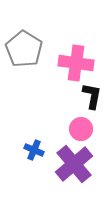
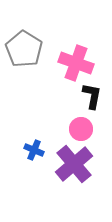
pink cross: rotated 12 degrees clockwise
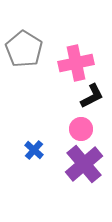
pink cross: rotated 32 degrees counterclockwise
black L-shape: rotated 52 degrees clockwise
blue cross: rotated 18 degrees clockwise
purple cross: moved 10 px right
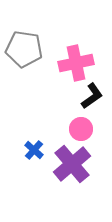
gray pentagon: rotated 24 degrees counterclockwise
black L-shape: rotated 8 degrees counterclockwise
purple cross: moved 12 px left
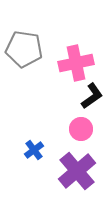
blue cross: rotated 12 degrees clockwise
purple cross: moved 5 px right, 7 px down
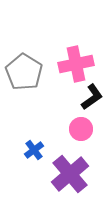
gray pentagon: moved 23 px down; rotated 24 degrees clockwise
pink cross: moved 1 px down
black L-shape: moved 1 px down
purple cross: moved 7 px left, 3 px down
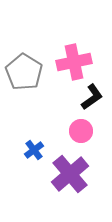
pink cross: moved 2 px left, 2 px up
pink circle: moved 2 px down
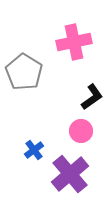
pink cross: moved 20 px up
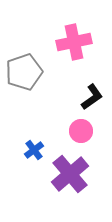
gray pentagon: rotated 21 degrees clockwise
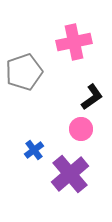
pink circle: moved 2 px up
